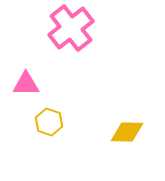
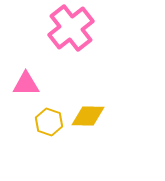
yellow diamond: moved 39 px left, 16 px up
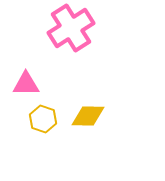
pink cross: rotated 6 degrees clockwise
yellow hexagon: moved 6 px left, 3 px up
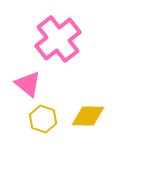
pink cross: moved 13 px left, 11 px down; rotated 6 degrees counterclockwise
pink triangle: moved 2 px right; rotated 40 degrees clockwise
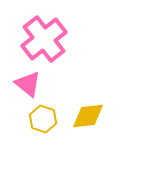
pink cross: moved 14 px left
yellow diamond: rotated 8 degrees counterclockwise
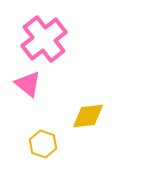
yellow hexagon: moved 25 px down
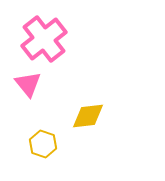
pink triangle: rotated 12 degrees clockwise
